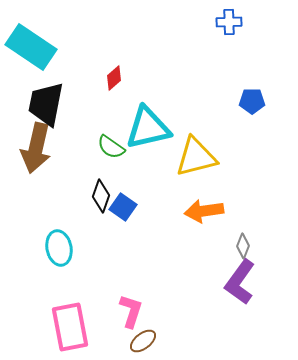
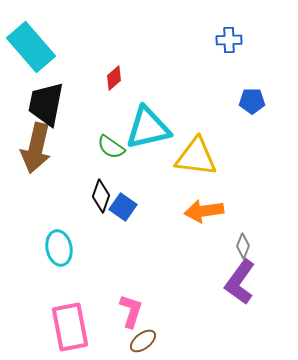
blue cross: moved 18 px down
cyan rectangle: rotated 15 degrees clockwise
yellow triangle: rotated 21 degrees clockwise
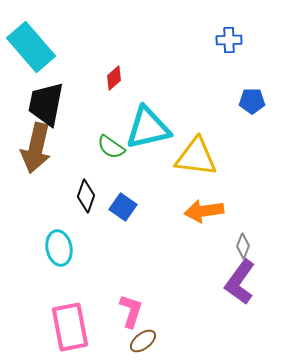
black diamond: moved 15 px left
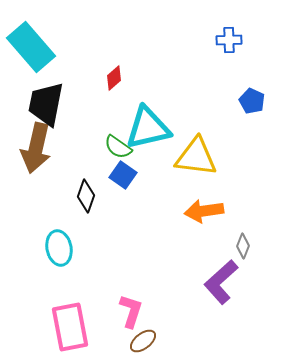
blue pentagon: rotated 25 degrees clockwise
green semicircle: moved 7 px right
blue square: moved 32 px up
purple L-shape: moved 19 px left; rotated 12 degrees clockwise
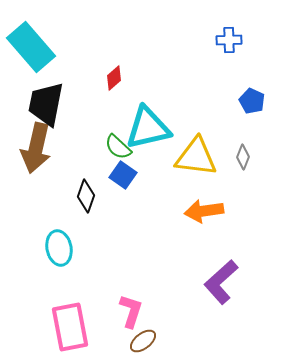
green semicircle: rotated 8 degrees clockwise
gray diamond: moved 89 px up
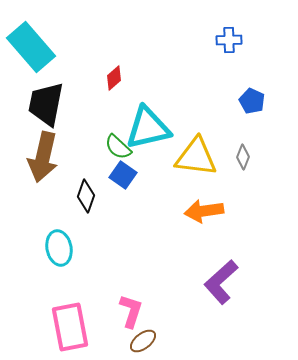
brown arrow: moved 7 px right, 9 px down
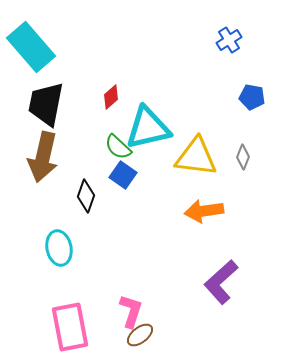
blue cross: rotated 30 degrees counterclockwise
red diamond: moved 3 px left, 19 px down
blue pentagon: moved 4 px up; rotated 15 degrees counterclockwise
brown ellipse: moved 3 px left, 6 px up
